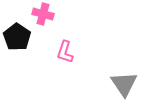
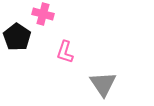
gray triangle: moved 21 px left
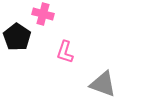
gray triangle: rotated 36 degrees counterclockwise
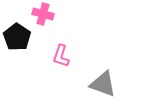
pink L-shape: moved 4 px left, 4 px down
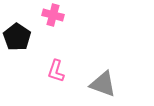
pink cross: moved 10 px right, 1 px down
pink L-shape: moved 5 px left, 15 px down
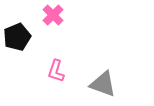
pink cross: rotated 30 degrees clockwise
black pentagon: rotated 16 degrees clockwise
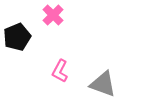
pink L-shape: moved 4 px right; rotated 10 degrees clockwise
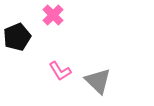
pink L-shape: rotated 60 degrees counterclockwise
gray triangle: moved 5 px left, 3 px up; rotated 24 degrees clockwise
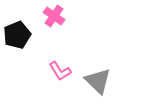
pink cross: moved 1 px right, 1 px down; rotated 10 degrees counterclockwise
black pentagon: moved 2 px up
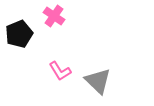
black pentagon: moved 2 px right, 1 px up
